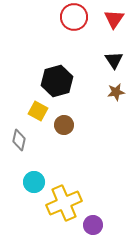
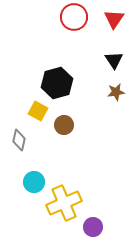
black hexagon: moved 2 px down
purple circle: moved 2 px down
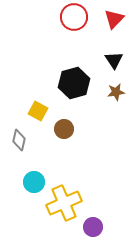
red triangle: rotated 10 degrees clockwise
black hexagon: moved 17 px right
brown circle: moved 4 px down
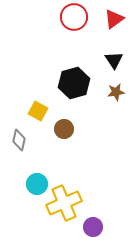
red triangle: rotated 10 degrees clockwise
cyan circle: moved 3 px right, 2 px down
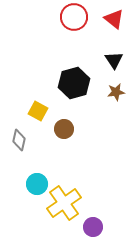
red triangle: rotated 45 degrees counterclockwise
yellow cross: rotated 12 degrees counterclockwise
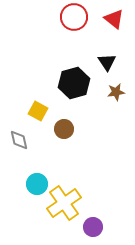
black triangle: moved 7 px left, 2 px down
gray diamond: rotated 25 degrees counterclockwise
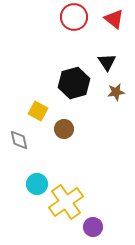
yellow cross: moved 2 px right, 1 px up
